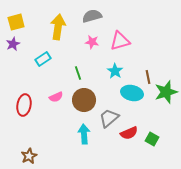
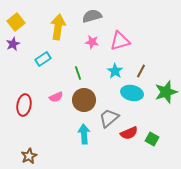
yellow square: rotated 24 degrees counterclockwise
brown line: moved 7 px left, 6 px up; rotated 40 degrees clockwise
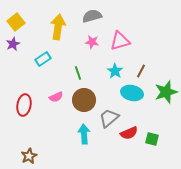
green square: rotated 16 degrees counterclockwise
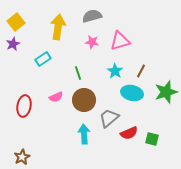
red ellipse: moved 1 px down
brown star: moved 7 px left, 1 px down
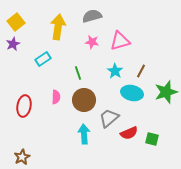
pink semicircle: rotated 64 degrees counterclockwise
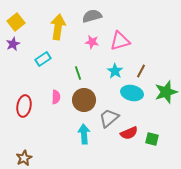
brown star: moved 2 px right, 1 px down
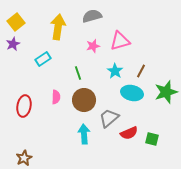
pink star: moved 1 px right, 4 px down; rotated 24 degrees counterclockwise
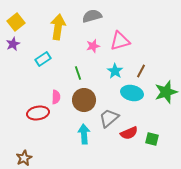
red ellipse: moved 14 px right, 7 px down; rotated 70 degrees clockwise
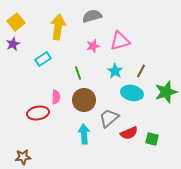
brown star: moved 1 px left, 1 px up; rotated 21 degrees clockwise
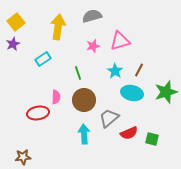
brown line: moved 2 px left, 1 px up
